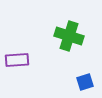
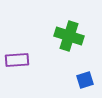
blue square: moved 2 px up
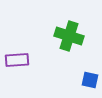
blue square: moved 5 px right; rotated 30 degrees clockwise
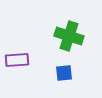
blue square: moved 26 px left, 7 px up; rotated 18 degrees counterclockwise
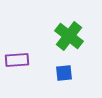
green cross: rotated 20 degrees clockwise
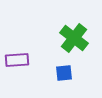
green cross: moved 5 px right, 2 px down
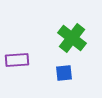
green cross: moved 2 px left
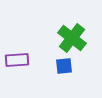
blue square: moved 7 px up
